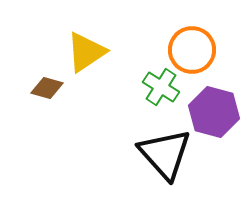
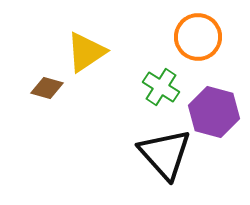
orange circle: moved 6 px right, 13 px up
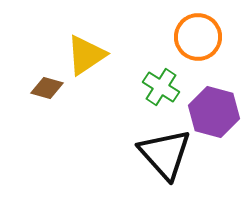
yellow triangle: moved 3 px down
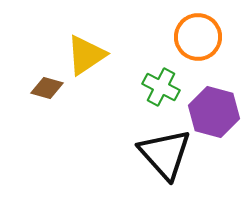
green cross: rotated 6 degrees counterclockwise
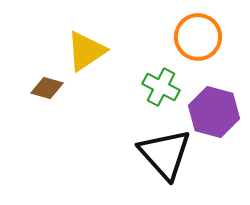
yellow triangle: moved 4 px up
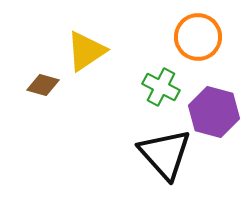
brown diamond: moved 4 px left, 3 px up
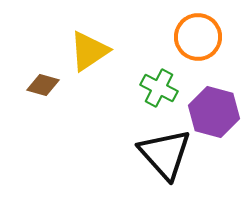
yellow triangle: moved 3 px right
green cross: moved 2 px left, 1 px down
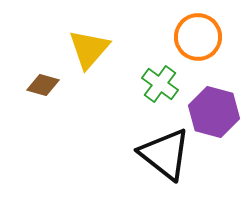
yellow triangle: moved 2 px up; rotated 15 degrees counterclockwise
green cross: moved 1 px right, 4 px up; rotated 9 degrees clockwise
black triangle: rotated 10 degrees counterclockwise
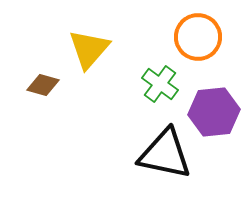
purple hexagon: rotated 21 degrees counterclockwise
black triangle: rotated 26 degrees counterclockwise
